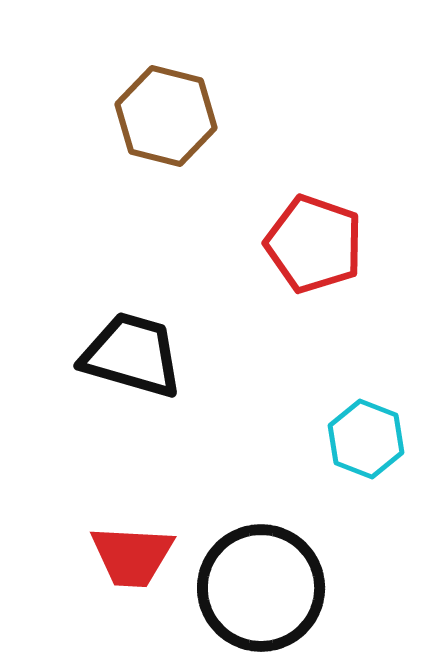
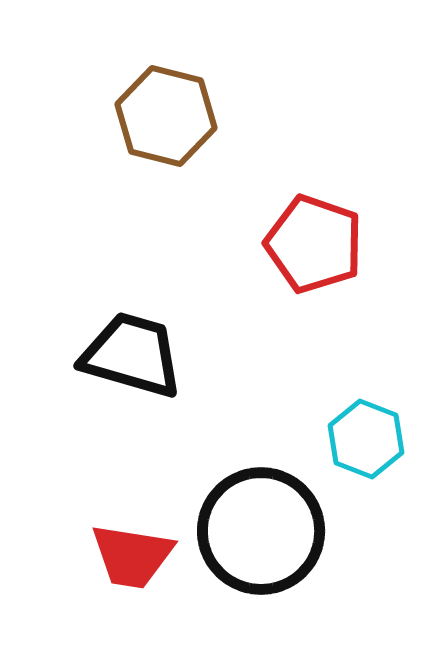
red trapezoid: rotated 6 degrees clockwise
black circle: moved 57 px up
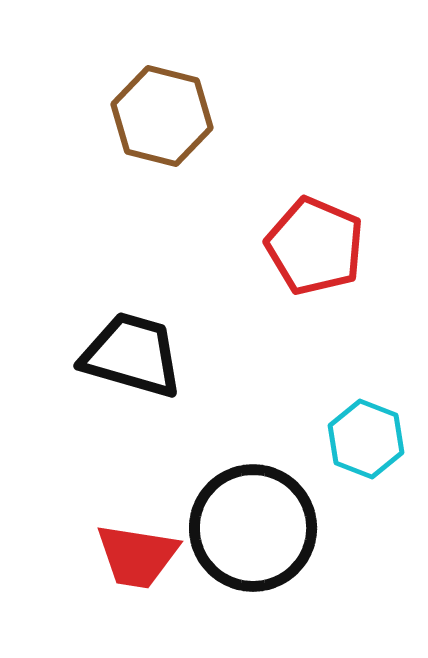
brown hexagon: moved 4 px left
red pentagon: moved 1 px right, 2 px down; rotated 4 degrees clockwise
black circle: moved 8 px left, 3 px up
red trapezoid: moved 5 px right
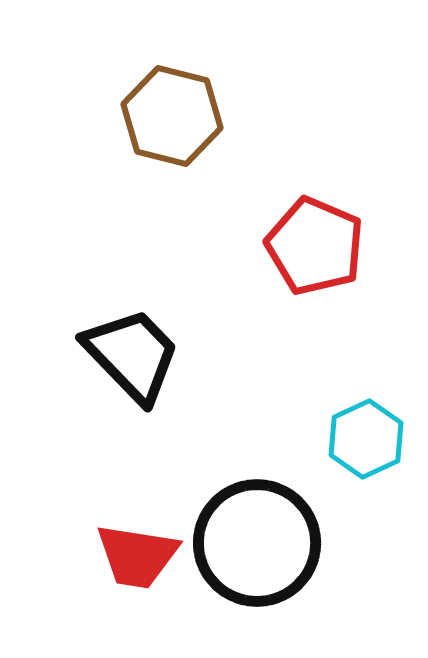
brown hexagon: moved 10 px right
black trapezoid: rotated 30 degrees clockwise
cyan hexagon: rotated 14 degrees clockwise
black circle: moved 4 px right, 15 px down
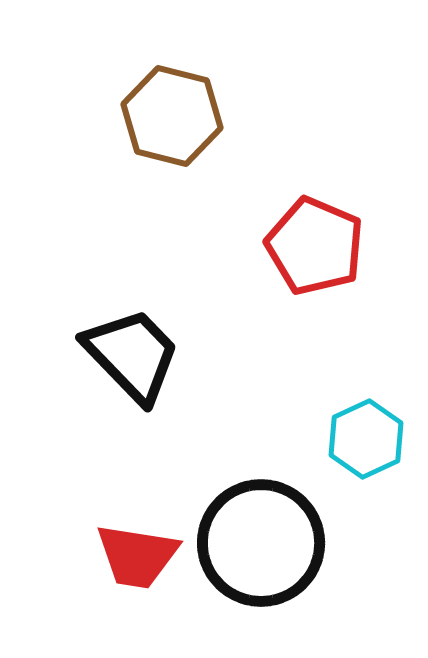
black circle: moved 4 px right
